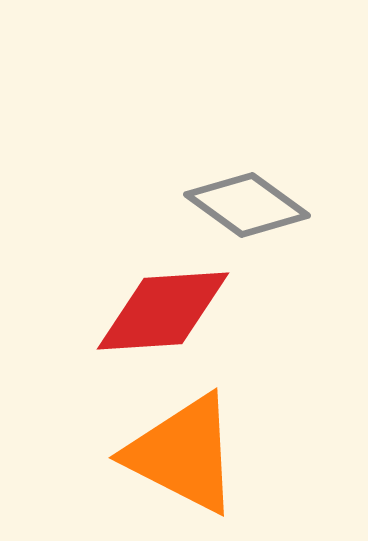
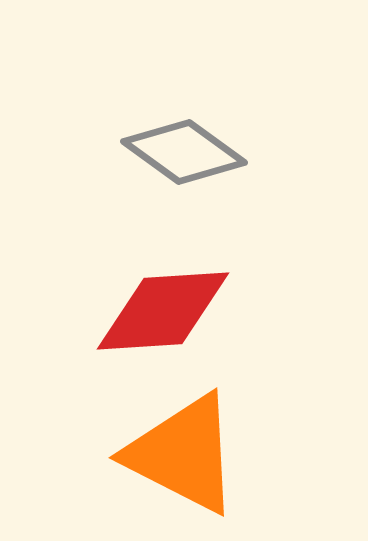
gray diamond: moved 63 px left, 53 px up
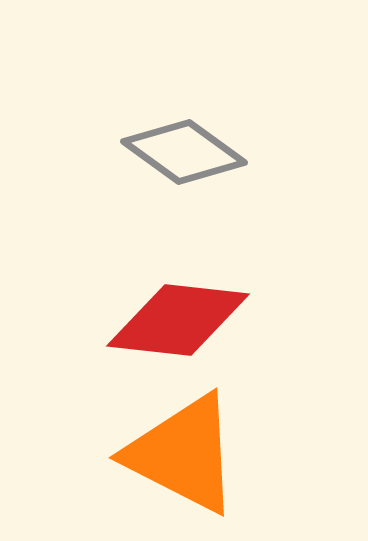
red diamond: moved 15 px right, 9 px down; rotated 10 degrees clockwise
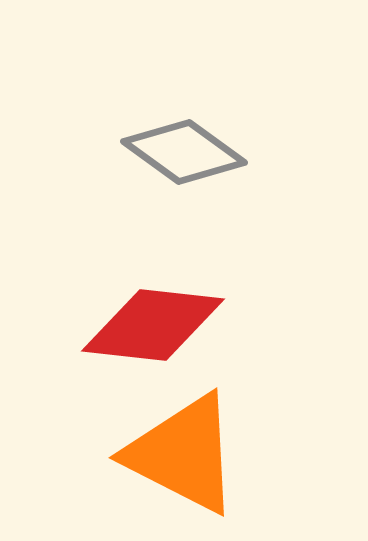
red diamond: moved 25 px left, 5 px down
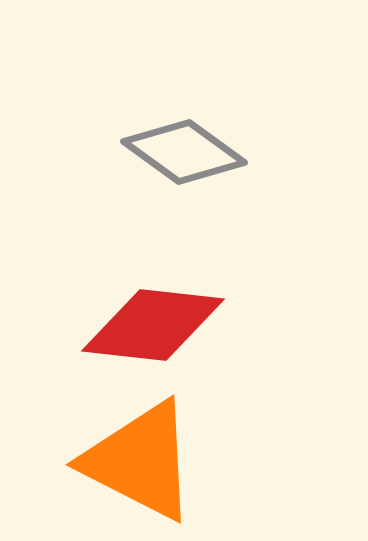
orange triangle: moved 43 px left, 7 px down
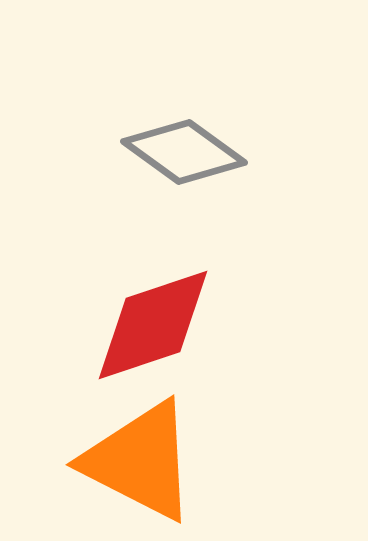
red diamond: rotated 25 degrees counterclockwise
